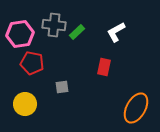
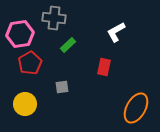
gray cross: moved 7 px up
green rectangle: moved 9 px left, 13 px down
red pentagon: moved 2 px left; rotated 30 degrees clockwise
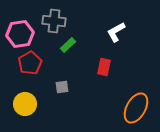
gray cross: moved 3 px down
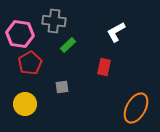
pink hexagon: rotated 16 degrees clockwise
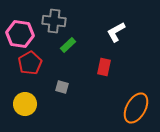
gray square: rotated 24 degrees clockwise
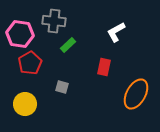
orange ellipse: moved 14 px up
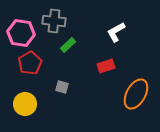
pink hexagon: moved 1 px right, 1 px up
red rectangle: moved 2 px right, 1 px up; rotated 60 degrees clockwise
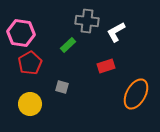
gray cross: moved 33 px right
yellow circle: moved 5 px right
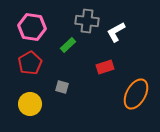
pink hexagon: moved 11 px right, 6 px up
red rectangle: moved 1 px left, 1 px down
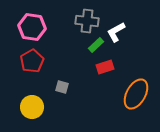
green rectangle: moved 28 px right
red pentagon: moved 2 px right, 2 px up
yellow circle: moved 2 px right, 3 px down
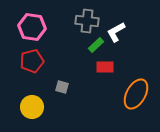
red pentagon: rotated 15 degrees clockwise
red rectangle: rotated 18 degrees clockwise
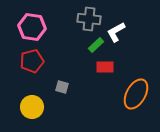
gray cross: moved 2 px right, 2 px up
